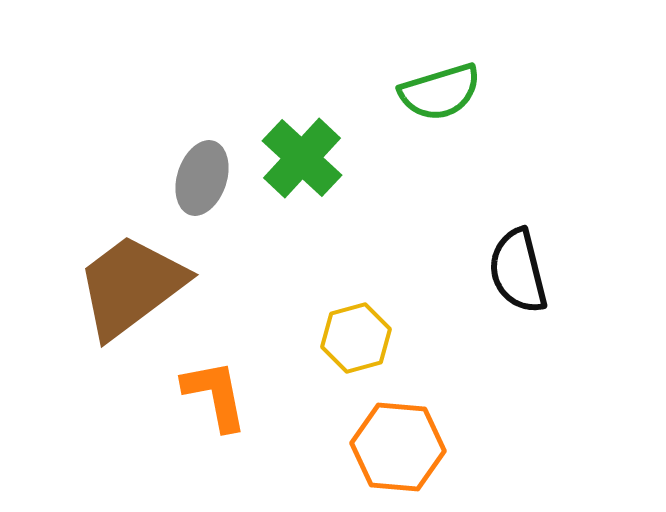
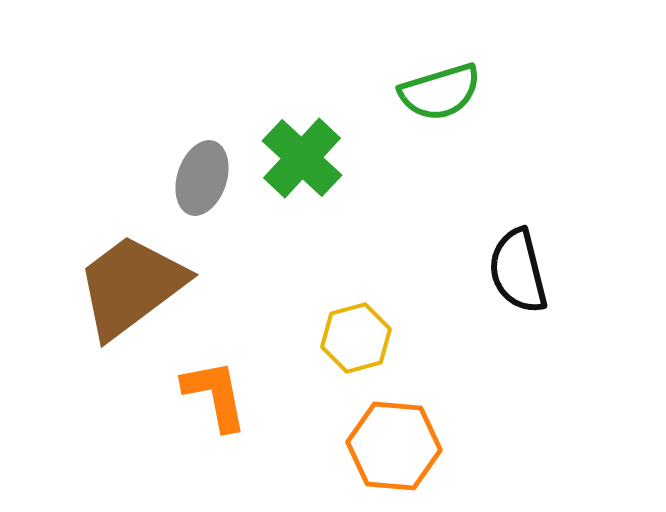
orange hexagon: moved 4 px left, 1 px up
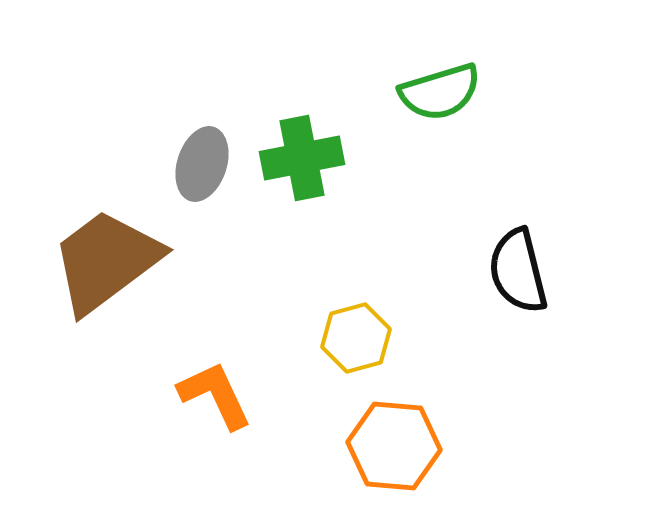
green cross: rotated 36 degrees clockwise
gray ellipse: moved 14 px up
brown trapezoid: moved 25 px left, 25 px up
orange L-shape: rotated 14 degrees counterclockwise
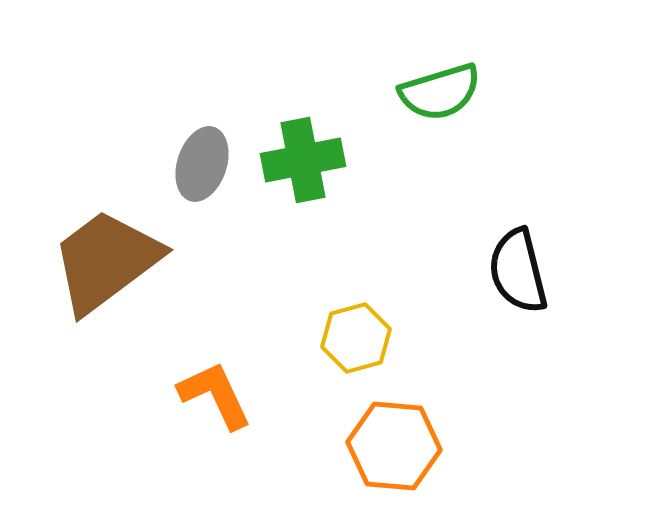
green cross: moved 1 px right, 2 px down
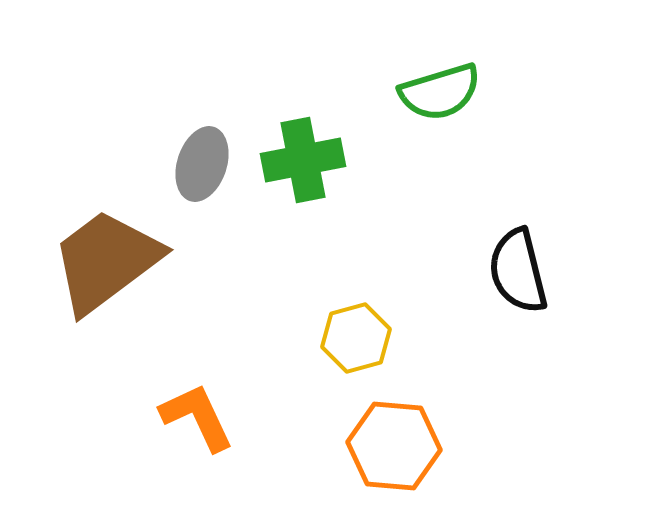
orange L-shape: moved 18 px left, 22 px down
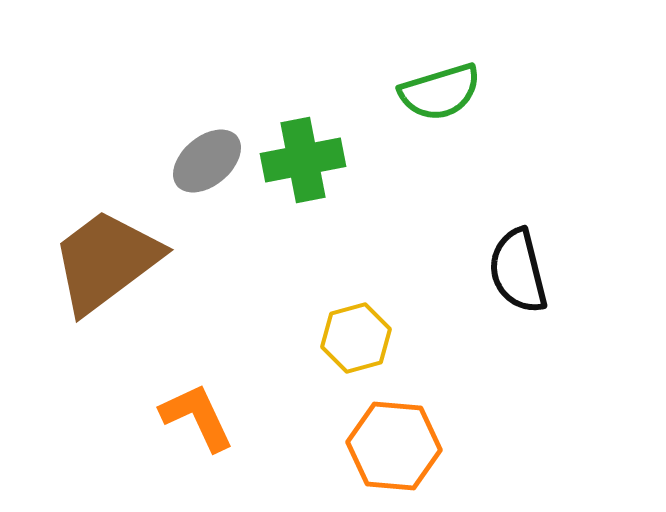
gray ellipse: moved 5 px right, 3 px up; rotated 32 degrees clockwise
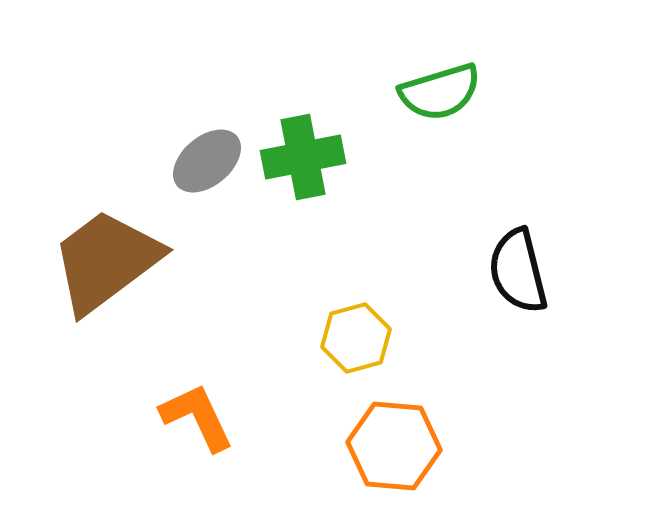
green cross: moved 3 px up
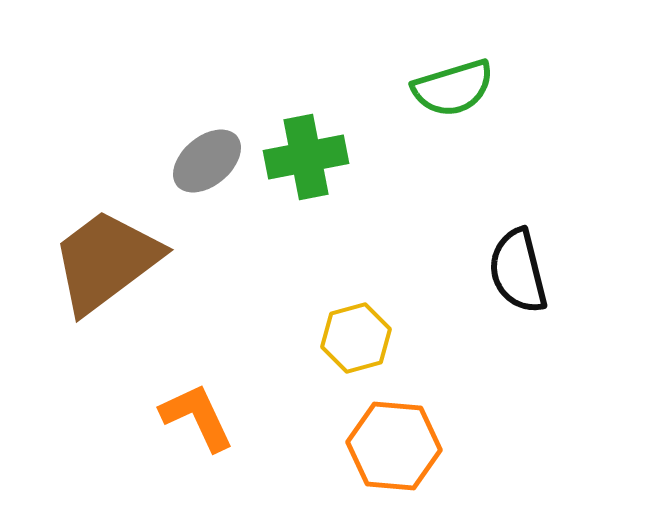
green semicircle: moved 13 px right, 4 px up
green cross: moved 3 px right
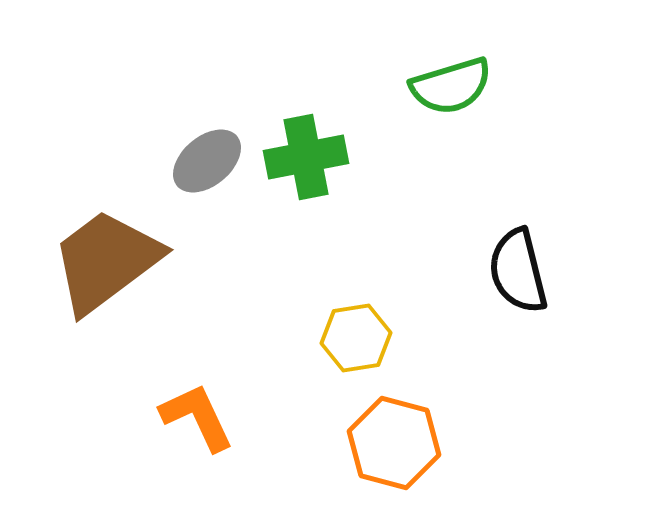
green semicircle: moved 2 px left, 2 px up
yellow hexagon: rotated 6 degrees clockwise
orange hexagon: moved 3 px up; rotated 10 degrees clockwise
